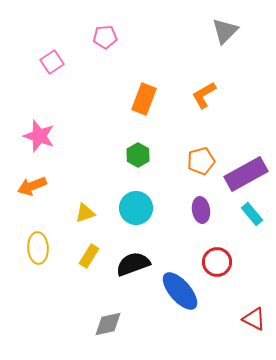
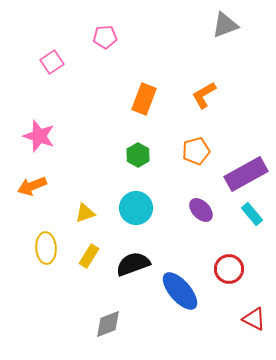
gray triangle: moved 6 px up; rotated 24 degrees clockwise
orange pentagon: moved 5 px left, 10 px up
purple ellipse: rotated 35 degrees counterclockwise
yellow ellipse: moved 8 px right
red circle: moved 12 px right, 7 px down
gray diamond: rotated 8 degrees counterclockwise
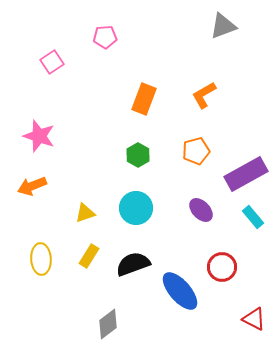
gray triangle: moved 2 px left, 1 px down
cyan rectangle: moved 1 px right, 3 px down
yellow ellipse: moved 5 px left, 11 px down
red circle: moved 7 px left, 2 px up
gray diamond: rotated 16 degrees counterclockwise
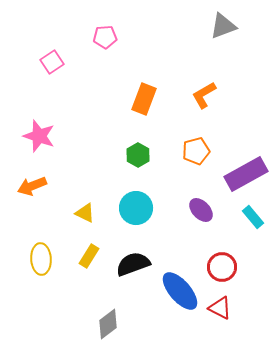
yellow triangle: rotated 45 degrees clockwise
red triangle: moved 34 px left, 11 px up
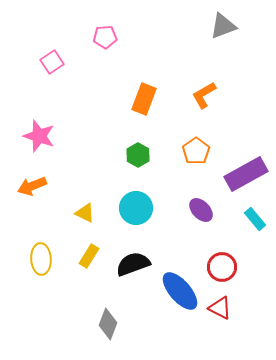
orange pentagon: rotated 20 degrees counterclockwise
cyan rectangle: moved 2 px right, 2 px down
gray diamond: rotated 32 degrees counterclockwise
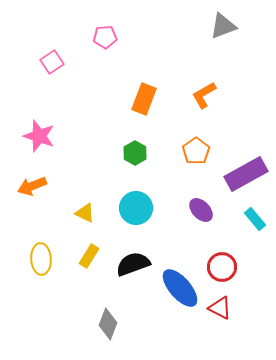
green hexagon: moved 3 px left, 2 px up
blue ellipse: moved 3 px up
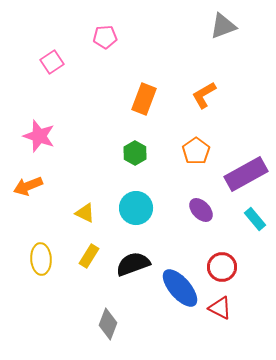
orange arrow: moved 4 px left
